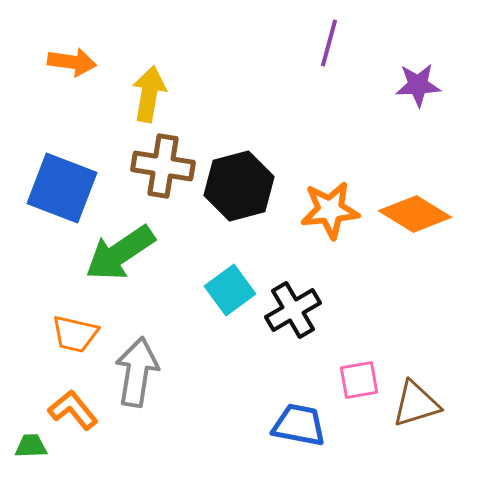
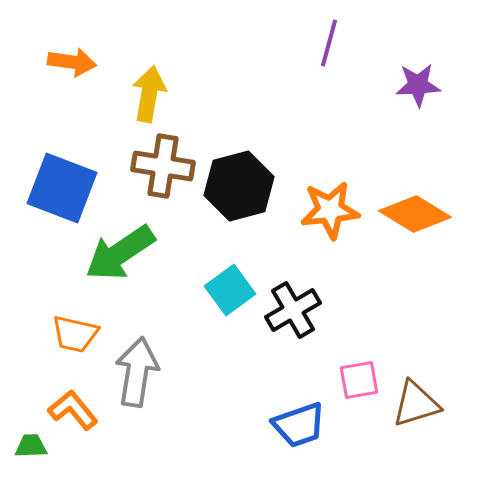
blue trapezoid: rotated 150 degrees clockwise
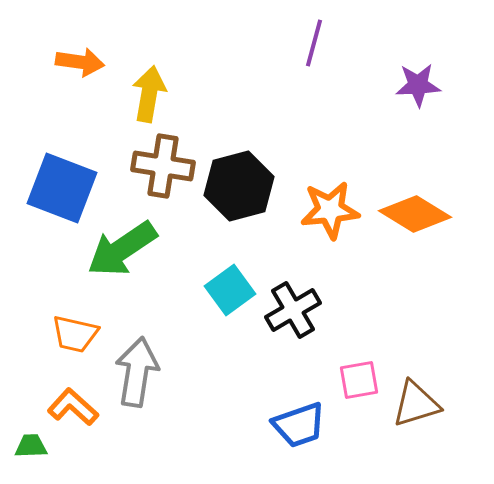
purple line: moved 15 px left
orange arrow: moved 8 px right
green arrow: moved 2 px right, 4 px up
orange L-shape: moved 3 px up; rotated 9 degrees counterclockwise
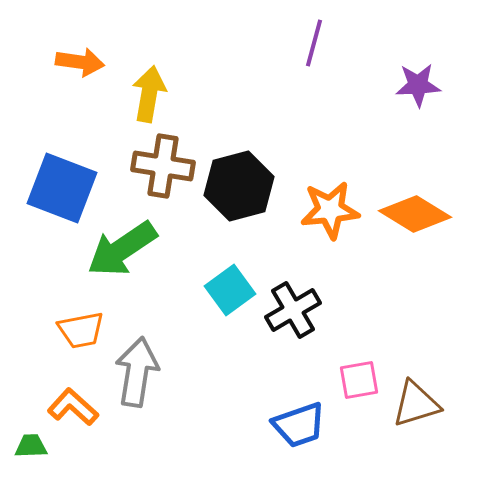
orange trapezoid: moved 6 px right, 4 px up; rotated 24 degrees counterclockwise
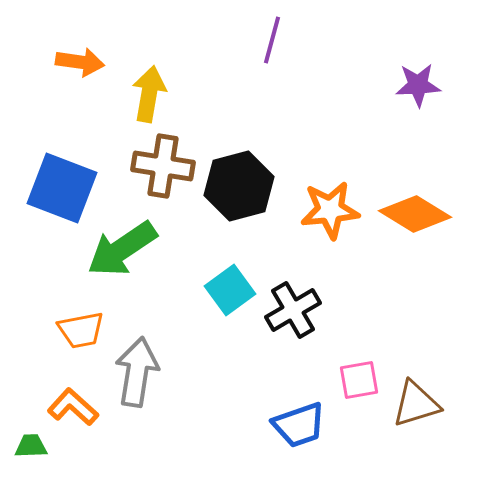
purple line: moved 42 px left, 3 px up
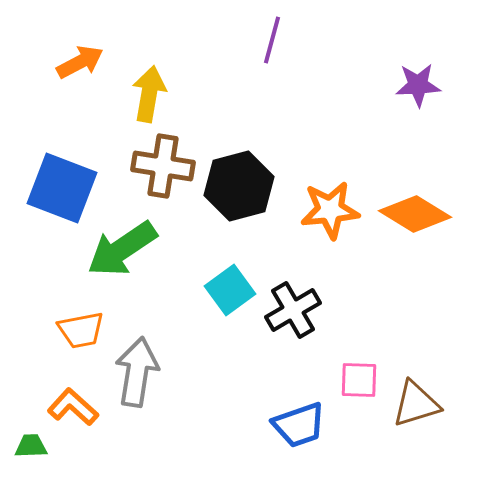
orange arrow: rotated 36 degrees counterclockwise
pink square: rotated 12 degrees clockwise
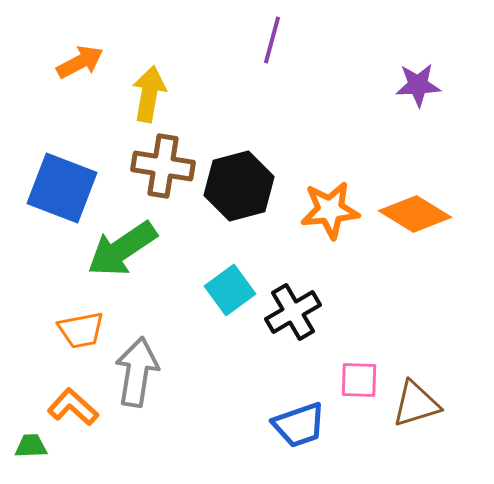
black cross: moved 2 px down
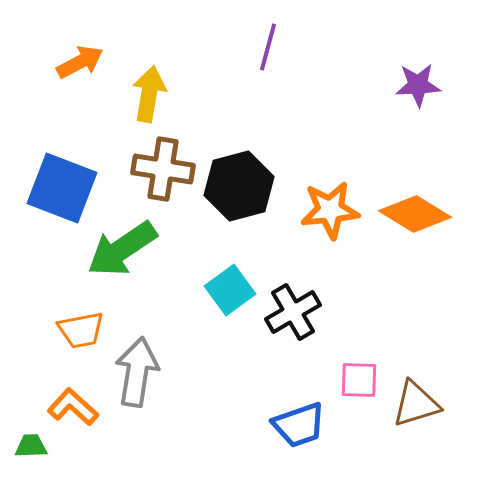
purple line: moved 4 px left, 7 px down
brown cross: moved 3 px down
